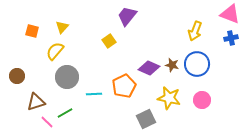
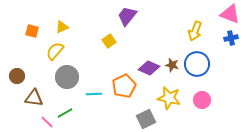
yellow triangle: rotated 24 degrees clockwise
brown triangle: moved 2 px left, 4 px up; rotated 24 degrees clockwise
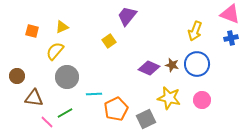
orange pentagon: moved 8 px left, 23 px down
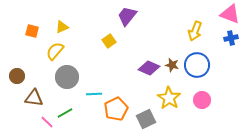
blue circle: moved 1 px down
yellow star: rotated 20 degrees clockwise
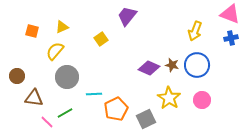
yellow square: moved 8 px left, 2 px up
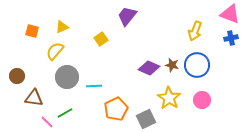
cyan line: moved 8 px up
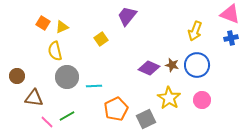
orange square: moved 11 px right, 8 px up; rotated 16 degrees clockwise
yellow semicircle: rotated 54 degrees counterclockwise
green line: moved 2 px right, 3 px down
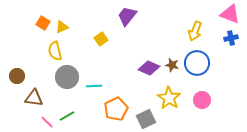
blue circle: moved 2 px up
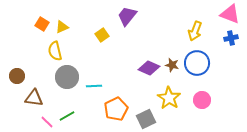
orange square: moved 1 px left, 1 px down
yellow square: moved 1 px right, 4 px up
